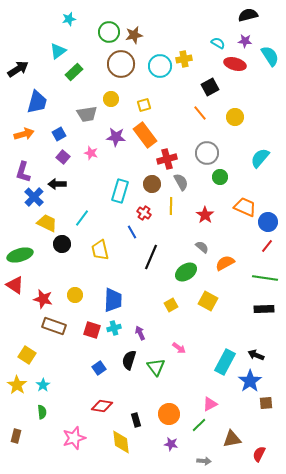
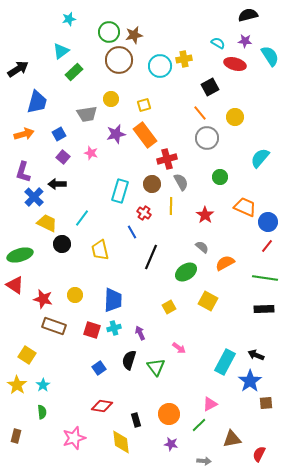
cyan triangle at (58, 51): moved 3 px right
brown circle at (121, 64): moved 2 px left, 4 px up
purple star at (116, 137): moved 3 px up; rotated 18 degrees counterclockwise
gray circle at (207, 153): moved 15 px up
yellow square at (171, 305): moved 2 px left, 2 px down
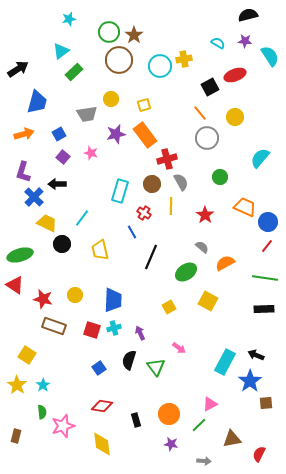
brown star at (134, 35): rotated 24 degrees counterclockwise
red ellipse at (235, 64): moved 11 px down; rotated 35 degrees counterclockwise
pink star at (74, 438): moved 11 px left, 12 px up
yellow diamond at (121, 442): moved 19 px left, 2 px down
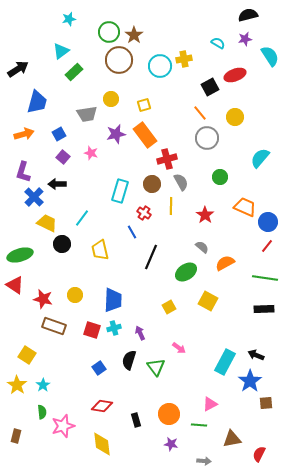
purple star at (245, 41): moved 2 px up; rotated 16 degrees counterclockwise
green line at (199, 425): rotated 49 degrees clockwise
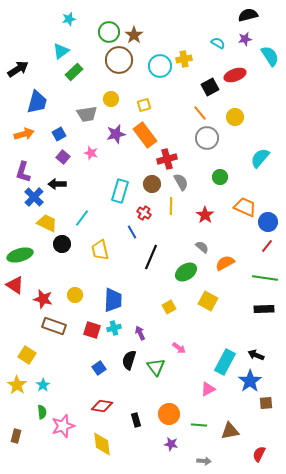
pink triangle at (210, 404): moved 2 px left, 15 px up
brown triangle at (232, 439): moved 2 px left, 8 px up
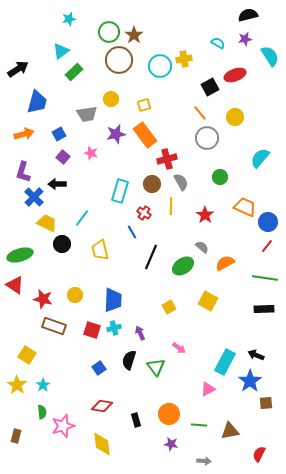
green ellipse at (186, 272): moved 3 px left, 6 px up
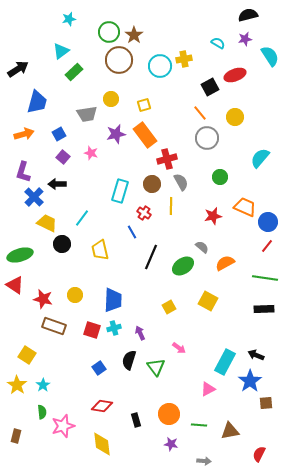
red star at (205, 215): moved 8 px right, 1 px down; rotated 24 degrees clockwise
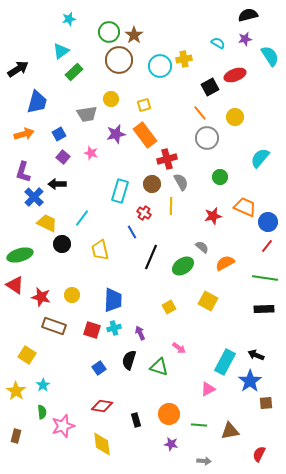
yellow circle at (75, 295): moved 3 px left
red star at (43, 299): moved 2 px left, 2 px up
green triangle at (156, 367): moved 3 px right; rotated 36 degrees counterclockwise
yellow star at (17, 385): moved 1 px left, 6 px down
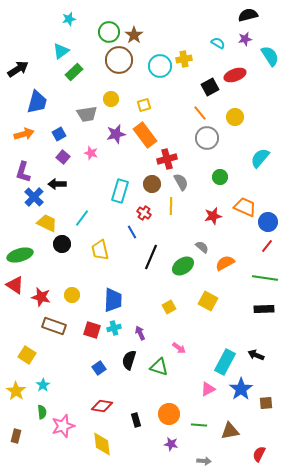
blue star at (250, 381): moved 9 px left, 8 px down
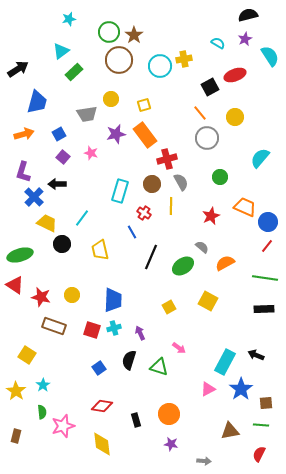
purple star at (245, 39): rotated 16 degrees counterclockwise
red star at (213, 216): moved 2 px left; rotated 12 degrees counterclockwise
green line at (199, 425): moved 62 px right
